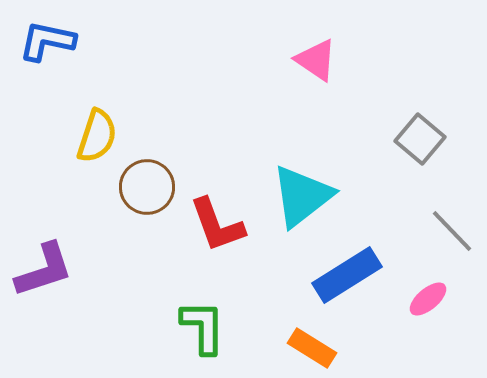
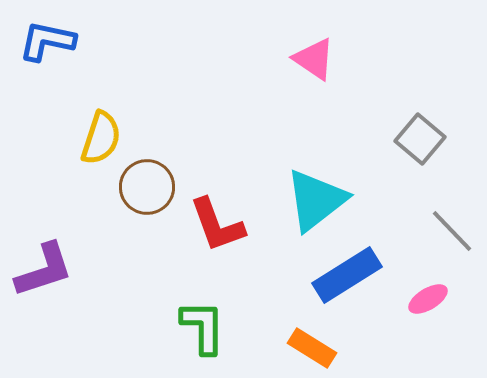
pink triangle: moved 2 px left, 1 px up
yellow semicircle: moved 4 px right, 2 px down
cyan triangle: moved 14 px right, 4 px down
pink ellipse: rotated 9 degrees clockwise
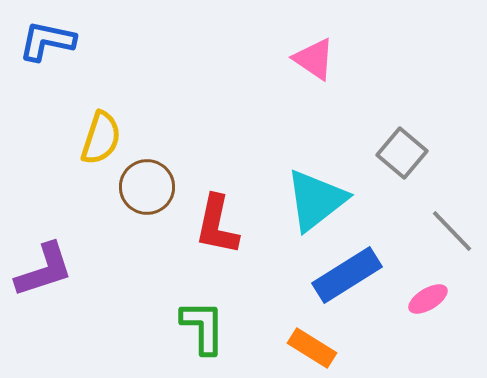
gray square: moved 18 px left, 14 px down
red L-shape: rotated 32 degrees clockwise
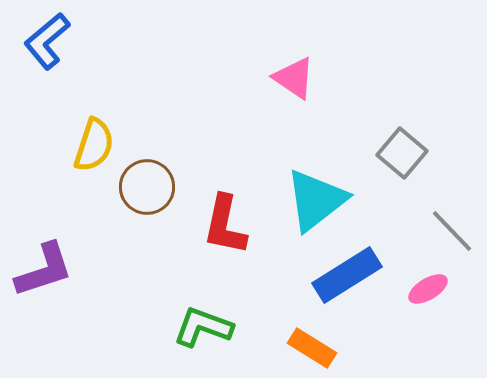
blue L-shape: rotated 52 degrees counterclockwise
pink triangle: moved 20 px left, 19 px down
yellow semicircle: moved 7 px left, 7 px down
red L-shape: moved 8 px right
pink ellipse: moved 10 px up
green L-shape: rotated 70 degrees counterclockwise
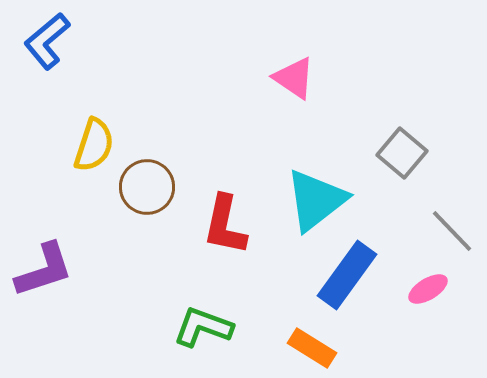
blue rectangle: rotated 22 degrees counterclockwise
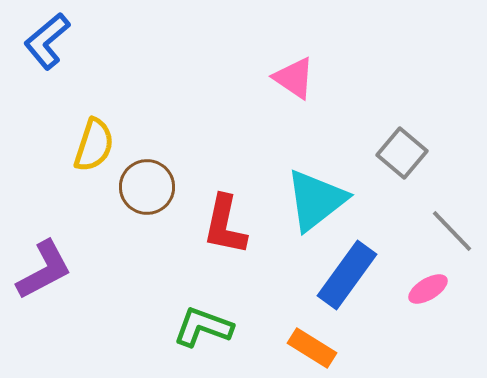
purple L-shape: rotated 10 degrees counterclockwise
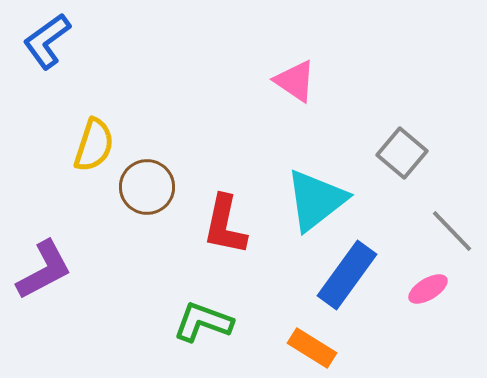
blue L-shape: rotated 4 degrees clockwise
pink triangle: moved 1 px right, 3 px down
green L-shape: moved 5 px up
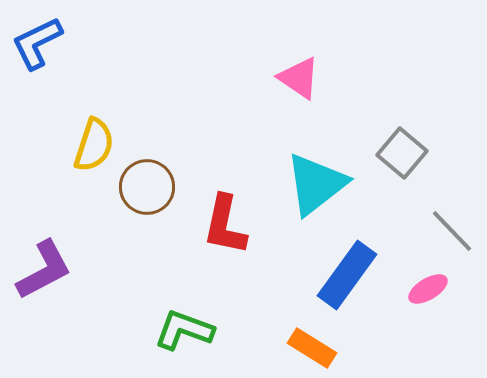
blue L-shape: moved 10 px left, 2 px down; rotated 10 degrees clockwise
pink triangle: moved 4 px right, 3 px up
cyan triangle: moved 16 px up
green L-shape: moved 19 px left, 8 px down
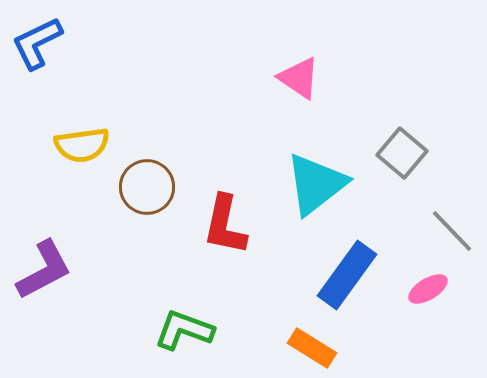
yellow semicircle: moved 12 px left; rotated 64 degrees clockwise
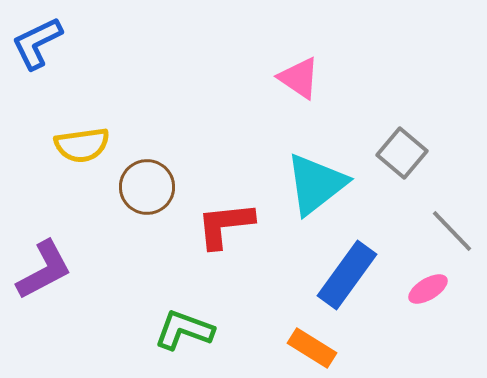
red L-shape: rotated 72 degrees clockwise
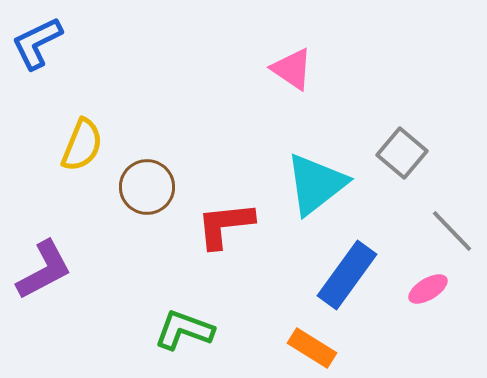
pink triangle: moved 7 px left, 9 px up
yellow semicircle: rotated 60 degrees counterclockwise
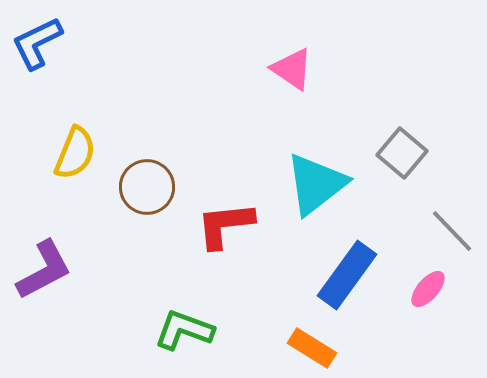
yellow semicircle: moved 7 px left, 8 px down
pink ellipse: rotated 18 degrees counterclockwise
